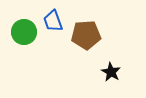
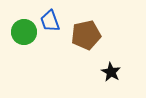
blue trapezoid: moved 3 px left
brown pentagon: rotated 8 degrees counterclockwise
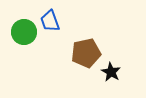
brown pentagon: moved 18 px down
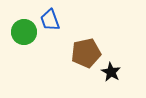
blue trapezoid: moved 1 px up
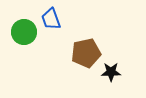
blue trapezoid: moved 1 px right, 1 px up
black star: rotated 30 degrees counterclockwise
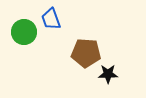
brown pentagon: rotated 16 degrees clockwise
black star: moved 3 px left, 2 px down
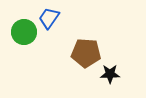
blue trapezoid: moved 2 px left, 1 px up; rotated 55 degrees clockwise
black star: moved 2 px right
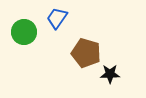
blue trapezoid: moved 8 px right
brown pentagon: rotated 12 degrees clockwise
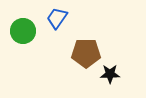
green circle: moved 1 px left, 1 px up
brown pentagon: rotated 16 degrees counterclockwise
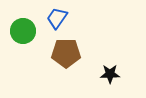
brown pentagon: moved 20 px left
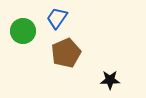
brown pentagon: rotated 24 degrees counterclockwise
black star: moved 6 px down
